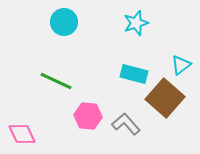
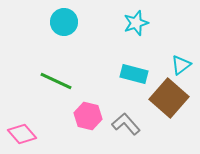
brown square: moved 4 px right
pink hexagon: rotated 8 degrees clockwise
pink diamond: rotated 16 degrees counterclockwise
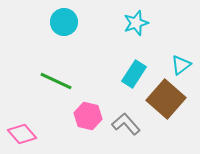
cyan rectangle: rotated 72 degrees counterclockwise
brown square: moved 3 px left, 1 px down
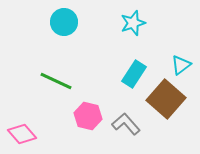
cyan star: moved 3 px left
